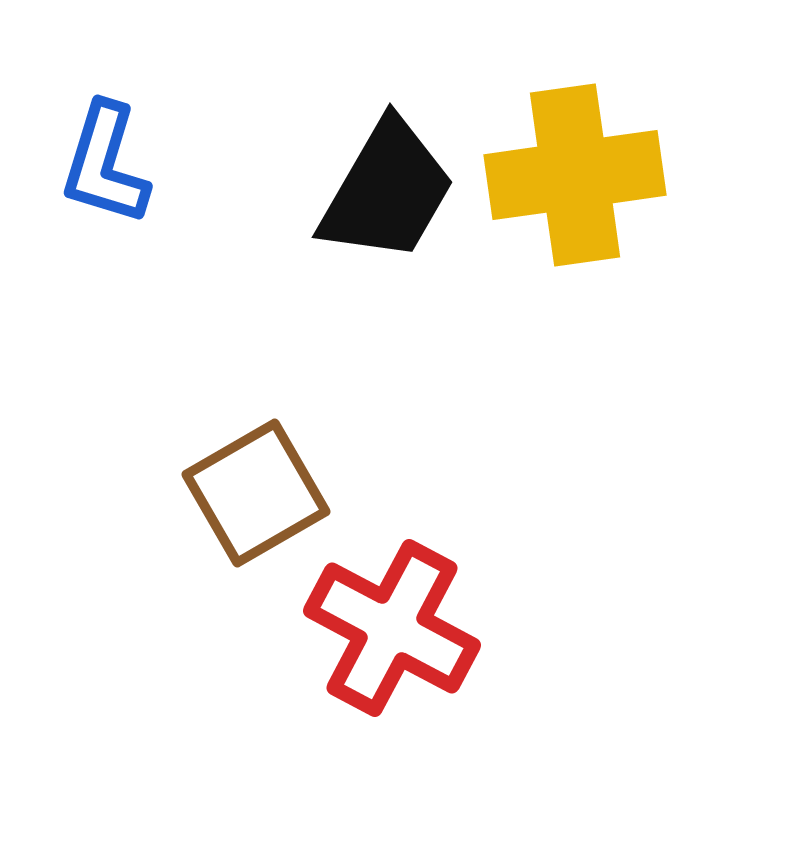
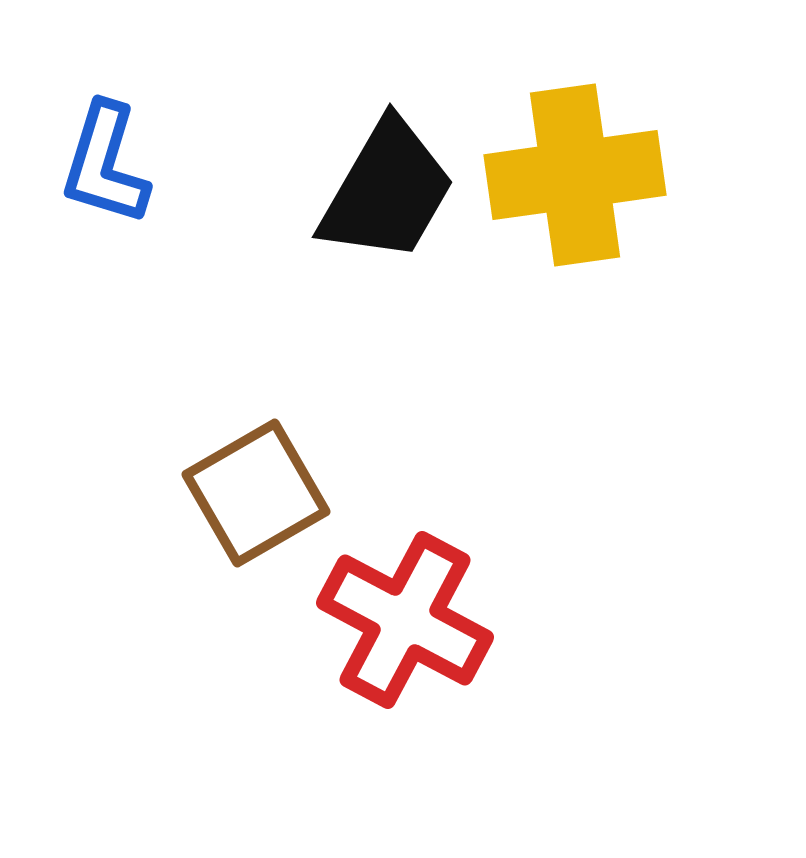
red cross: moved 13 px right, 8 px up
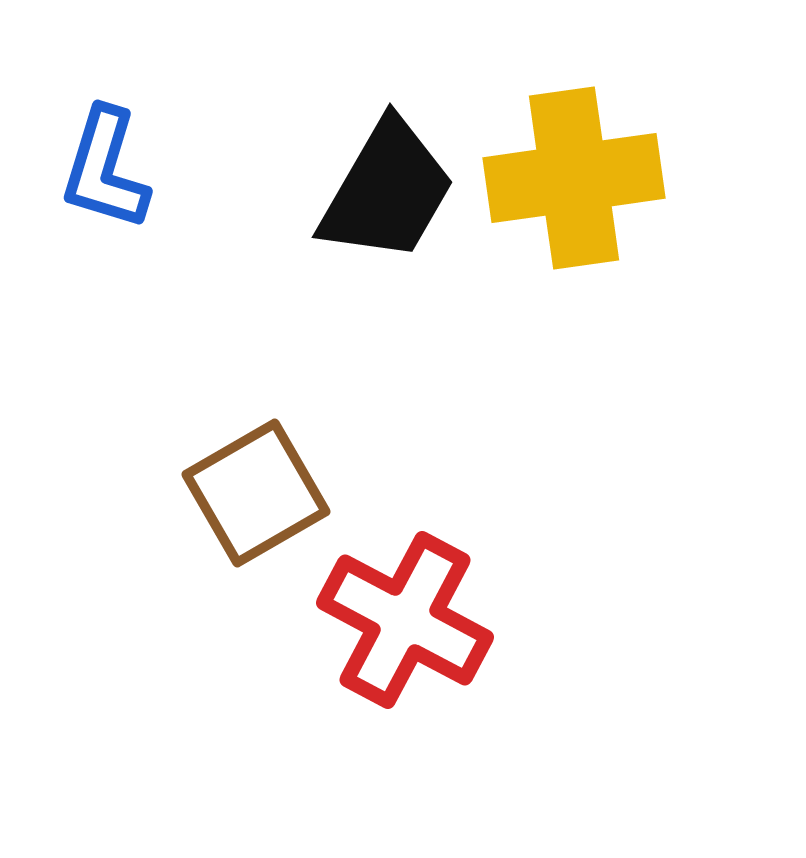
blue L-shape: moved 5 px down
yellow cross: moved 1 px left, 3 px down
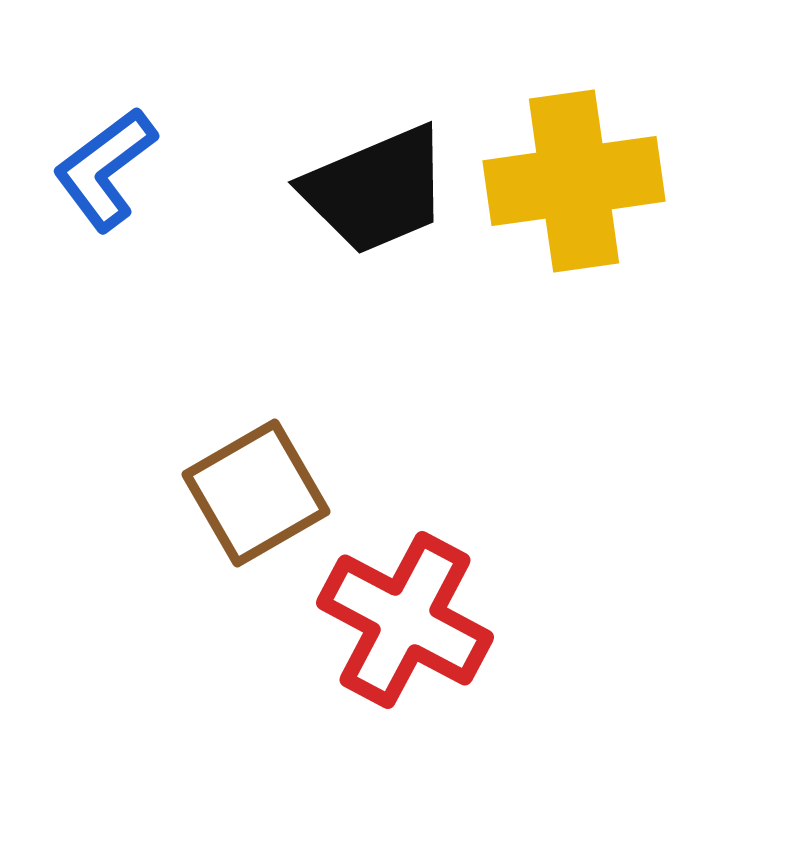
blue L-shape: rotated 36 degrees clockwise
yellow cross: moved 3 px down
black trapezoid: moved 11 px left, 1 px up; rotated 37 degrees clockwise
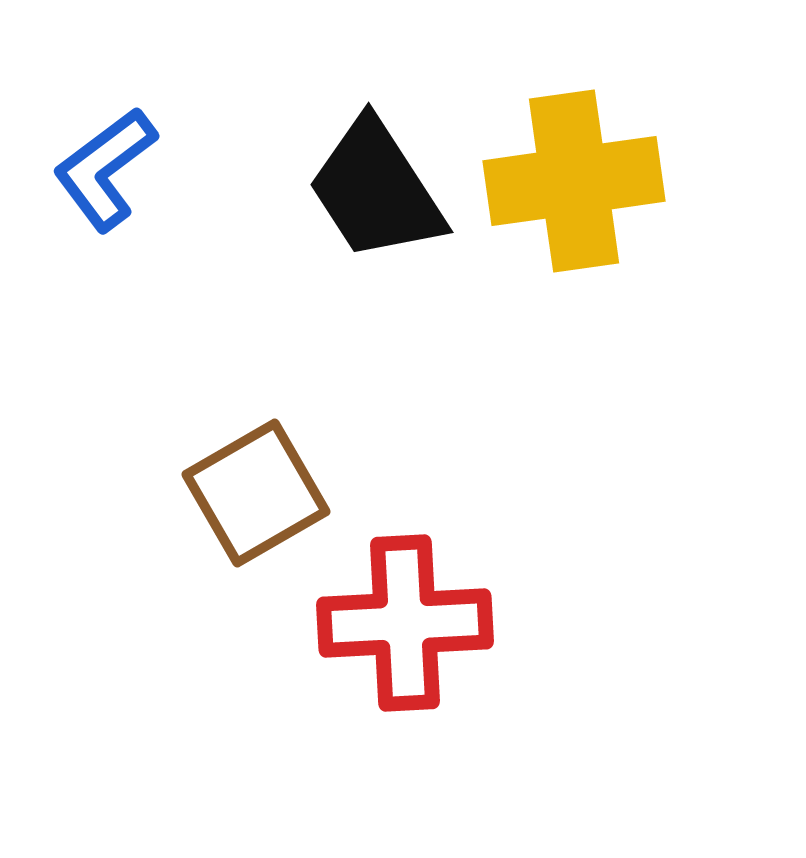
black trapezoid: rotated 80 degrees clockwise
red cross: moved 3 px down; rotated 31 degrees counterclockwise
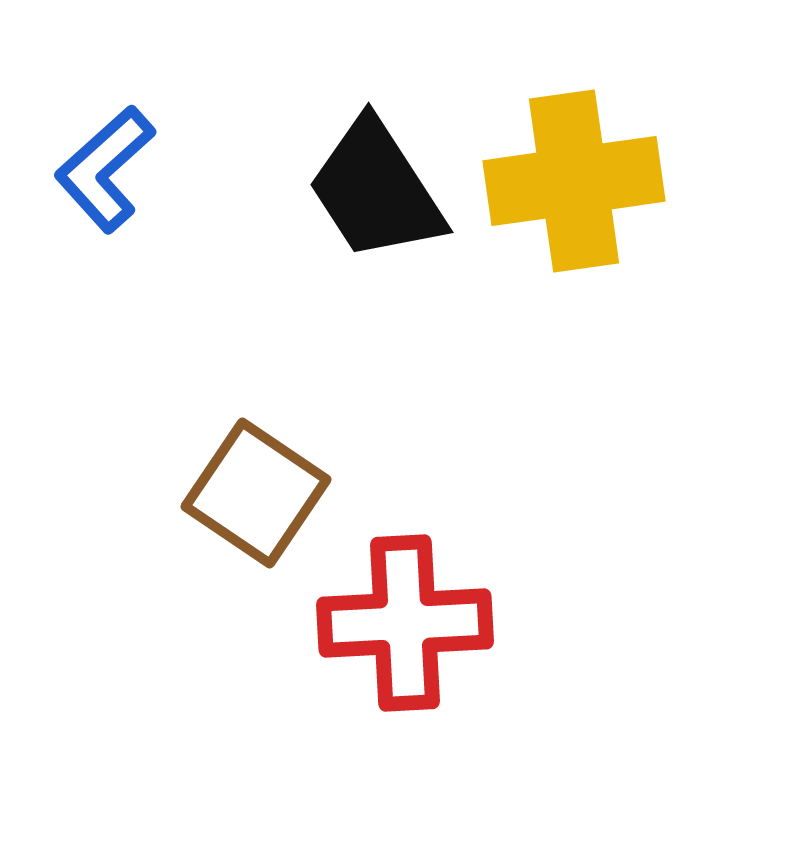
blue L-shape: rotated 5 degrees counterclockwise
brown square: rotated 26 degrees counterclockwise
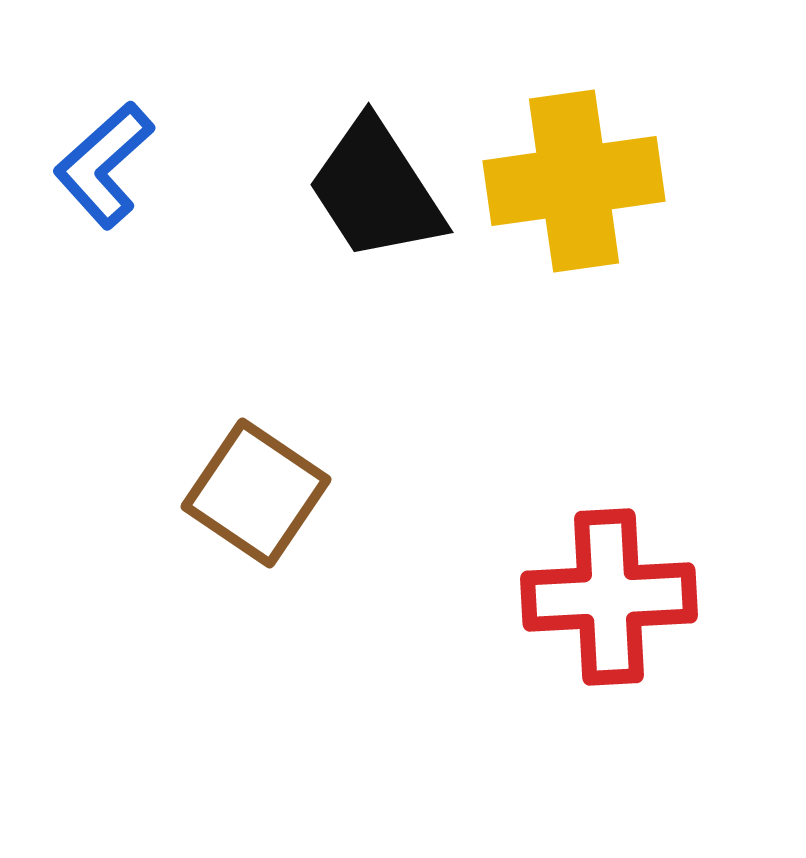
blue L-shape: moved 1 px left, 4 px up
red cross: moved 204 px right, 26 px up
